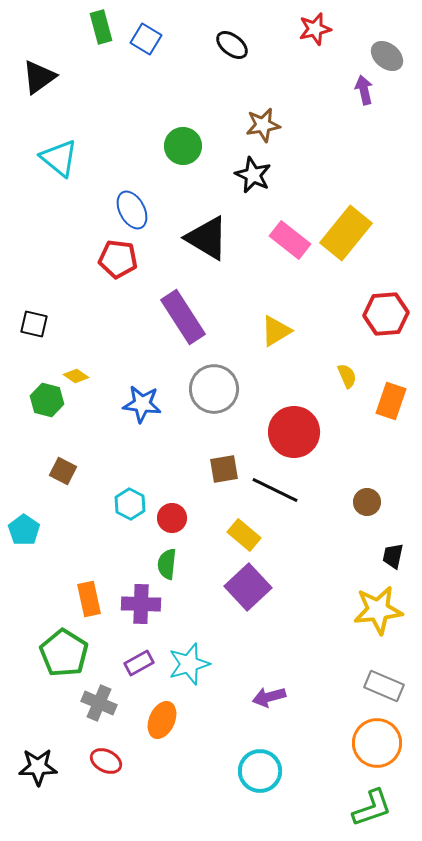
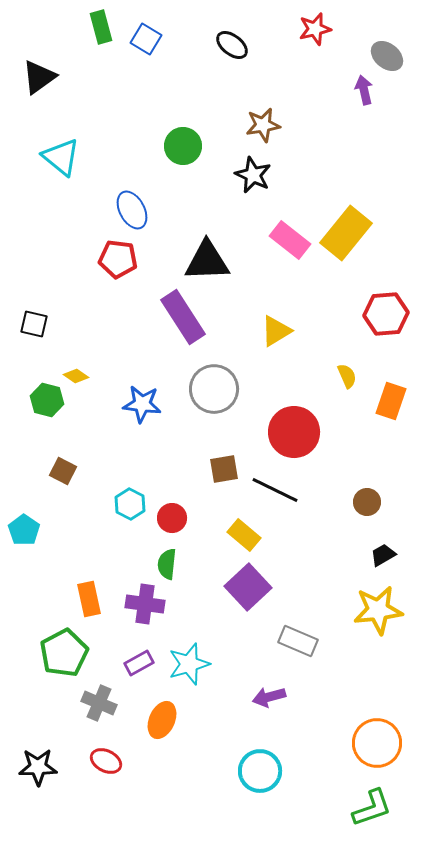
cyan triangle at (59, 158): moved 2 px right, 1 px up
black triangle at (207, 238): moved 23 px down; rotated 33 degrees counterclockwise
black trapezoid at (393, 556): moved 10 px left, 1 px up; rotated 48 degrees clockwise
purple cross at (141, 604): moved 4 px right; rotated 6 degrees clockwise
green pentagon at (64, 653): rotated 12 degrees clockwise
gray rectangle at (384, 686): moved 86 px left, 45 px up
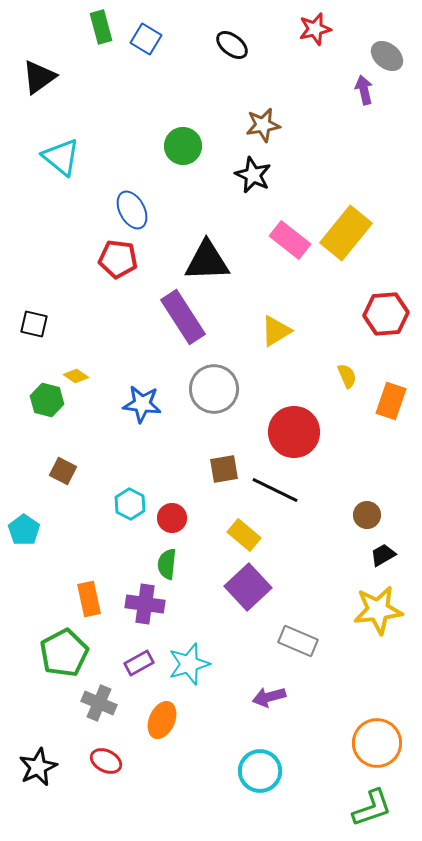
brown circle at (367, 502): moved 13 px down
black star at (38, 767): rotated 24 degrees counterclockwise
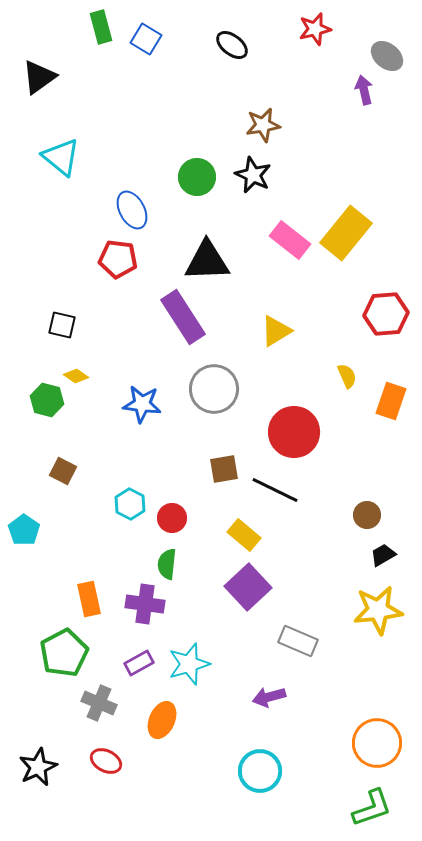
green circle at (183, 146): moved 14 px right, 31 px down
black square at (34, 324): moved 28 px right, 1 px down
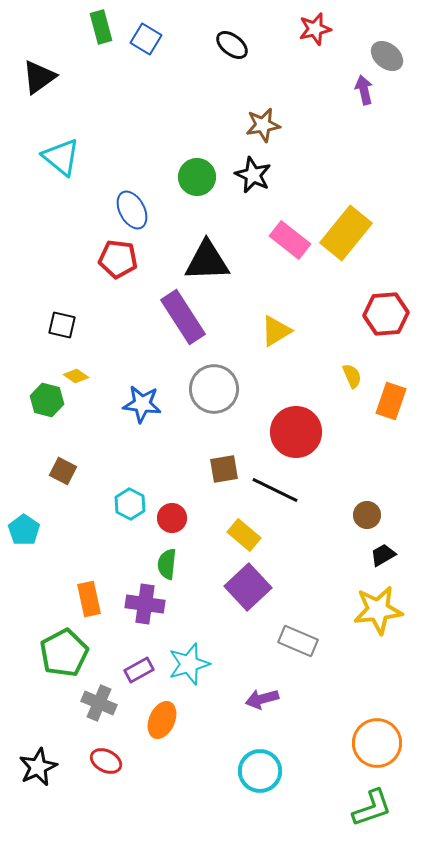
yellow semicircle at (347, 376): moved 5 px right
red circle at (294, 432): moved 2 px right
purple rectangle at (139, 663): moved 7 px down
purple arrow at (269, 697): moved 7 px left, 2 px down
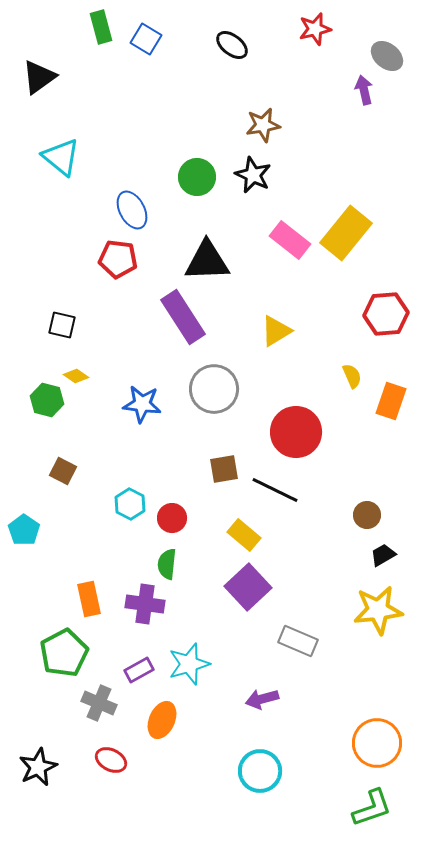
red ellipse at (106, 761): moved 5 px right, 1 px up
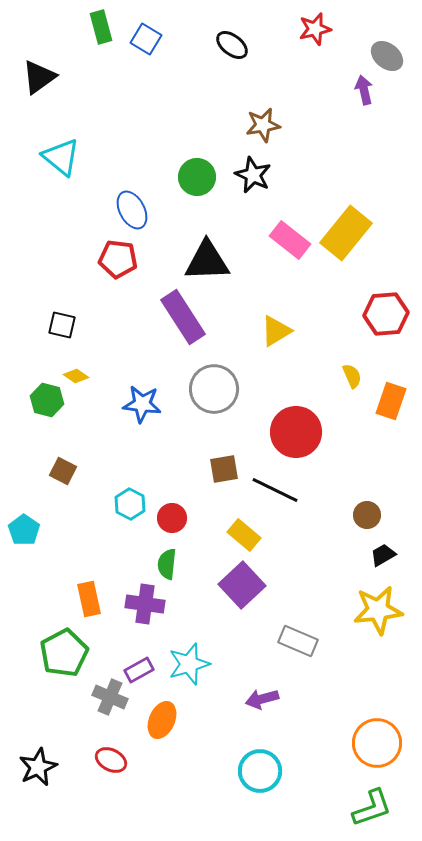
purple square at (248, 587): moved 6 px left, 2 px up
gray cross at (99, 703): moved 11 px right, 6 px up
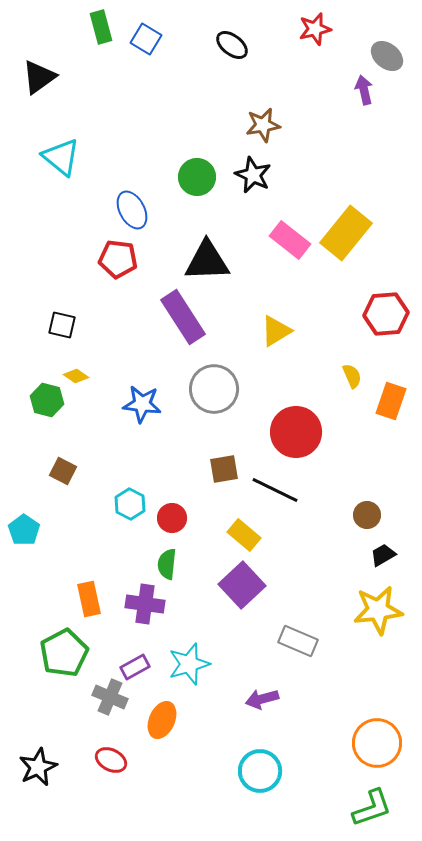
purple rectangle at (139, 670): moved 4 px left, 3 px up
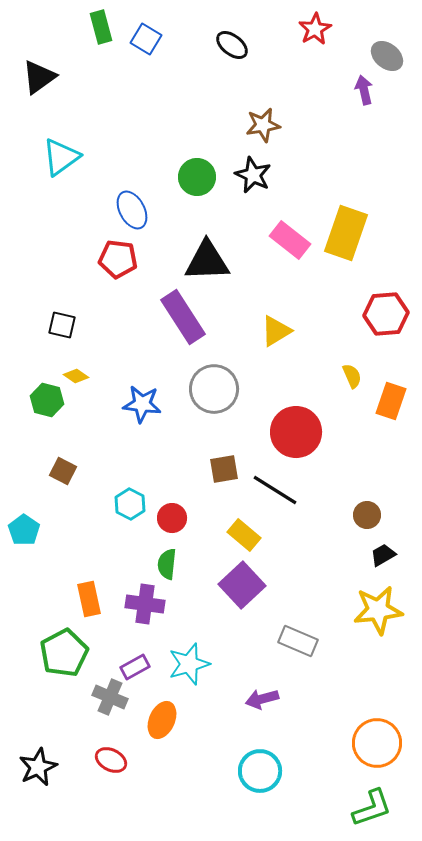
red star at (315, 29): rotated 16 degrees counterclockwise
cyan triangle at (61, 157): rotated 45 degrees clockwise
yellow rectangle at (346, 233): rotated 20 degrees counterclockwise
black line at (275, 490): rotated 6 degrees clockwise
